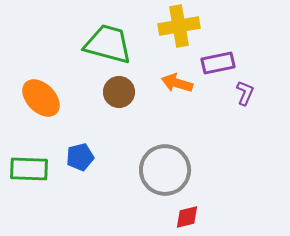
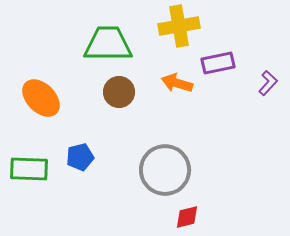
green trapezoid: rotated 15 degrees counterclockwise
purple L-shape: moved 23 px right, 10 px up; rotated 20 degrees clockwise
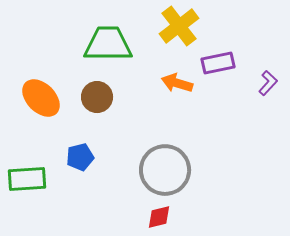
yellow cross: rotated 27 degrees counterclockwise
brown circle: moved 22 px left, 5 px down
green rectangle: moved 2 px left, 10 px down; rotated 6 degrees counterclockwise
red diamond: moved 28 px left
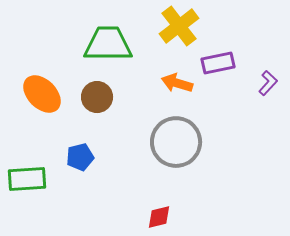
orange ellipse: moved 1 px right, 4 px up
gray circle: moved 11 px right, 28 px up
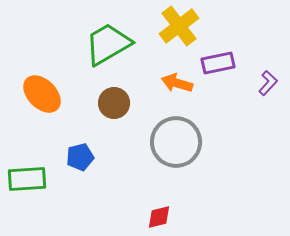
green trapezoid: rotated 30 degrees counterclockwise
brown circle: moved 17 px right, 6 px down
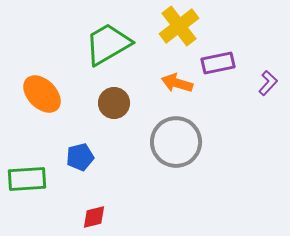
red diamond: moved 65 px left
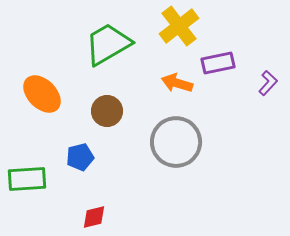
brown circle: moved 7 px left, 8 px down
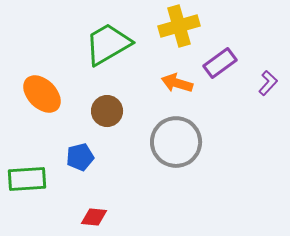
yellow cross: rotated 21 degrees clockwise
purple rectangle: moved 2 px right; rotated 24 degrees counterclockwise
red diamond: rotated 20 degrees clockwise
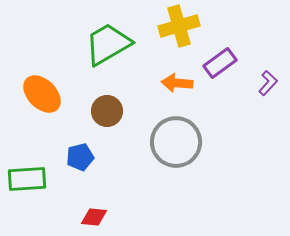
orange arrow: rotated 12 degrees counterclockwise
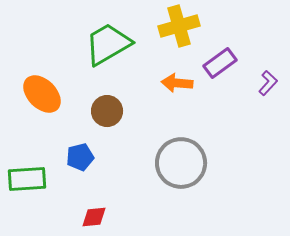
gray circle: moved 5 px right, 21 px down
red diamond: rotated 12 degrees counterclockwise
